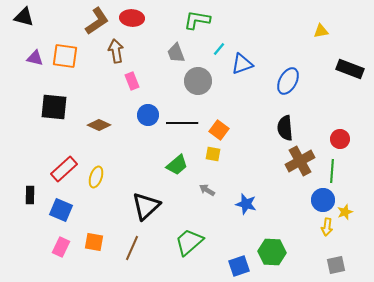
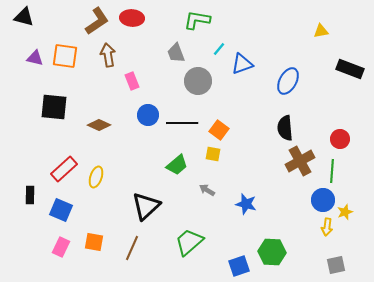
brown arrow at (116, 51): moved 8 px left, 4 px down
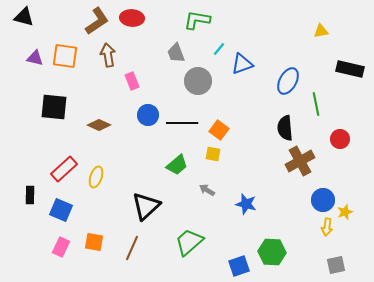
black rectangle at (350, 69): rotated 8 degrees counterclockwise
green line at (332, 171): moved 16 px left, 67 px up; rotated 15 degrees counterclockwise
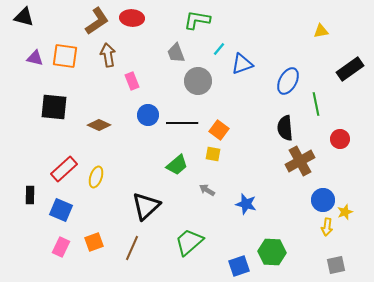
black rectangle at (350, 69): rotated 48 degrees counterclockwise
orange square at (94, 242): rotated 30 degrees counterclockwise
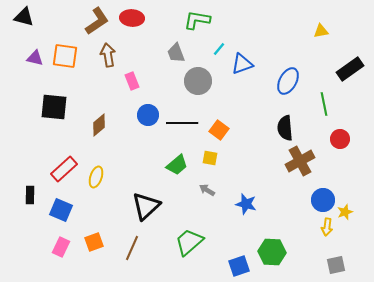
green line at (316, 104): moved 8 px right
brown diamond at (99, 125): rotated 65 degrees counterclockwise
yellow square at (213, 154): moved 3 px left, 4 px down
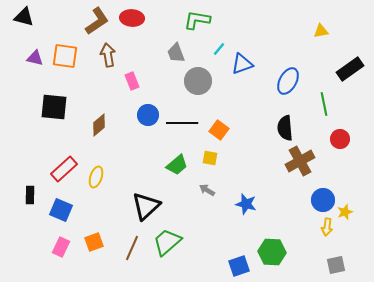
green trapezoid at (189, 242): moved 22 px left
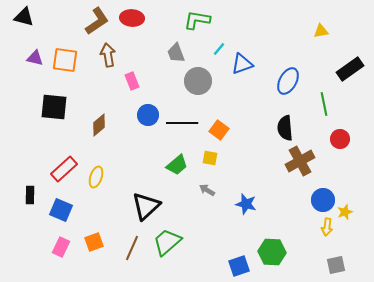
orange square at (65, 56): moved 4 px down
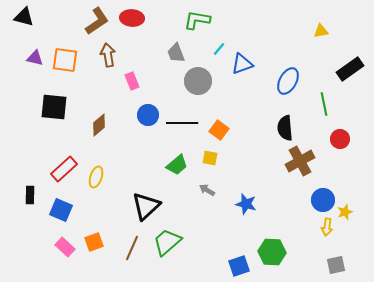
pink rectangle at (61, 247): moved 4 px right; rotated 72 degrees counterclockwise
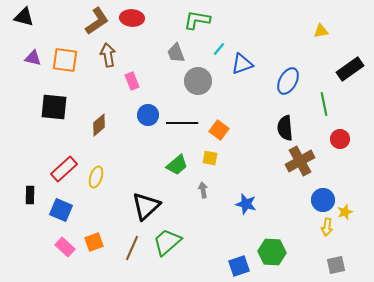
purple triangle at (35, 58): moved 2 px left
gray arrow at (207, 190): moved 4 px left; rotated 49 degrees clockwise
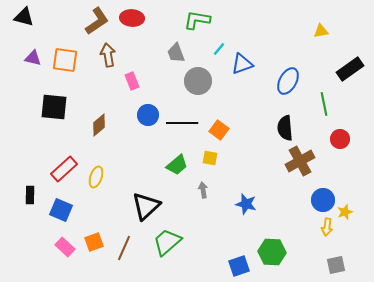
brown line at (132, 248): moved 8 px left
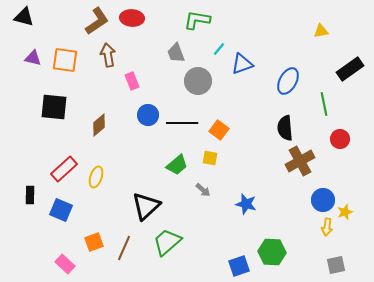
gray arrow at (203, 190): rotated 140 degrees clockwise
pink rectangle at (65, 247): moved 17 px down
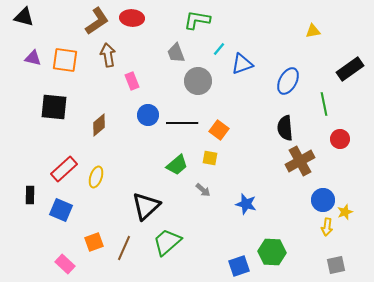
yellow triangle at (321, 31): moved 8 px left
